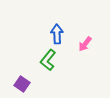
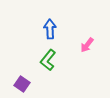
blue arrow: moved 7 px left, 5 px up
pink arrow: moved 2 px right, 1 px down
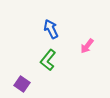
blue arrow: moved 1 px right; rotated 24 degrees counterclockwise
pink arrow: moved 1 px down
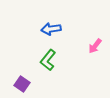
blue arrow: rotated 72 degrees counterclockwise
pink arrow: moved 8 px right
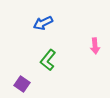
blue arrow: moved 8 px left, 6 px up; rotated 18 degrees counterclockwise
pink arrow: rotated 42 degrees counterclockwise
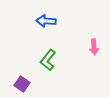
blue arrow: moved 3 px right, 2 px up; rotated 30 degrees clockwise
pink arrow: moved 1 px left, 1 px down
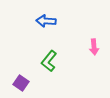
green L-shape: moved 1 px right, 1 px down
purple square: moved 1 px left, 1 px up
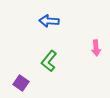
blue arrow: moved 3 px right
pink arrow: moved 2 px right, 1 px down
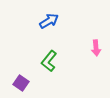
blue arrow: rotated 144 degrees clockwise
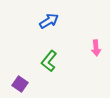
purple square: moved 1 px left, 1 px down
